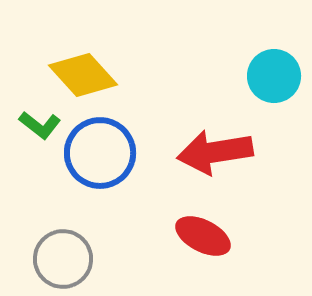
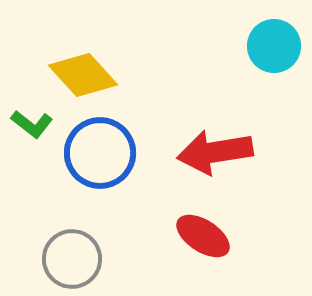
cyan circle: moved 30 px up
green L-shape: moved 8 px left, 1 px up
red ellipse: rotated 6 degrees clockwise
gray circle: moved 9 px right
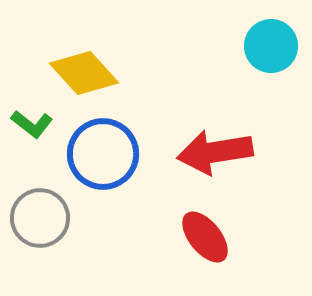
cyan circle: moved 3 px left
yellow diamond: moved 1 px right, 2 px up
blue circle: moved 3 px right, 1 px down
red ellipse: moved 2 px right, 1 px down; rotated 18 degrees clockwise
gray circle: moved 32 px left, 41 px up
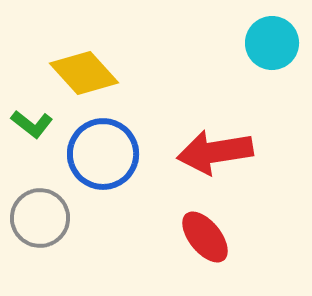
cyan circle: moved 1 px right, 3 px up
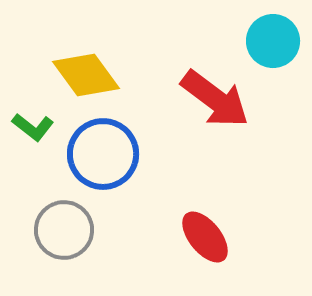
cyan circle: moved 1 px right, 2 px up
yellow diamond: moved 2 px right, 2 px down; rotated 6 degrees clockwise
green L-shape: moved 1 px right, 3 px down
red arrow: moved 53 px up; rotated 134 degrees counterclockwise
gray circle: moved 24 px right, 12 px down
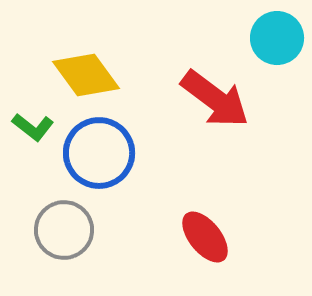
cyan circle: moved 4 px right, 3 px up
blue circle: moved 4 px left, 1 px up
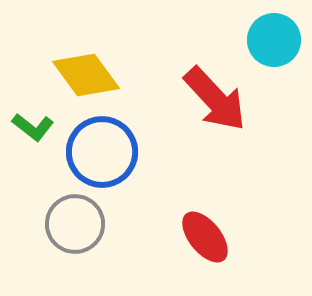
cyan circle: moved 3 px left, 2 px down
red arrow: rotated 10 degrees clockwise
blue circle: moved 3 px right, 1 px up
gray circle: moved 11 px right, 6 px up
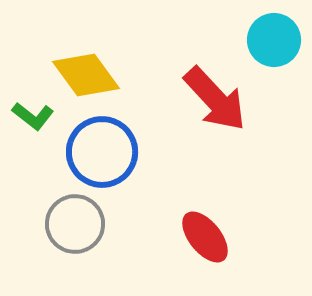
green L-shape: moved 11 px up
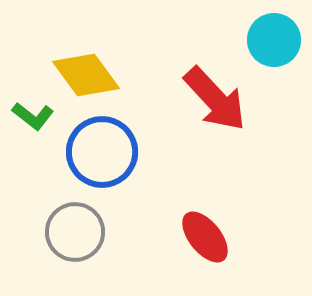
gray circle: moved 8 px down
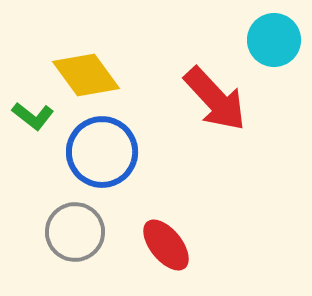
red ellipse: moved 39 px left, 8 px down
